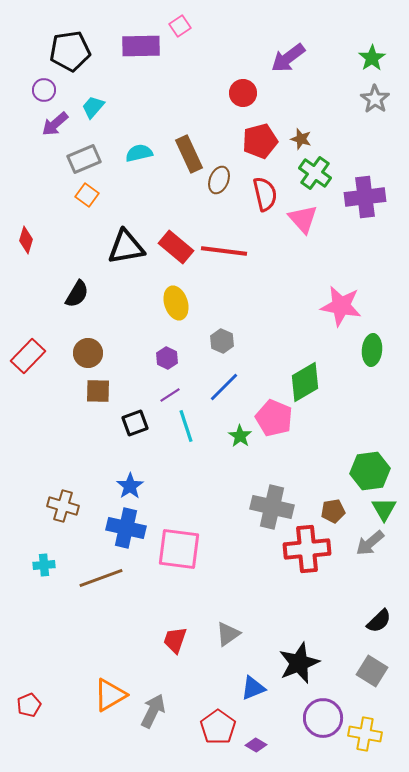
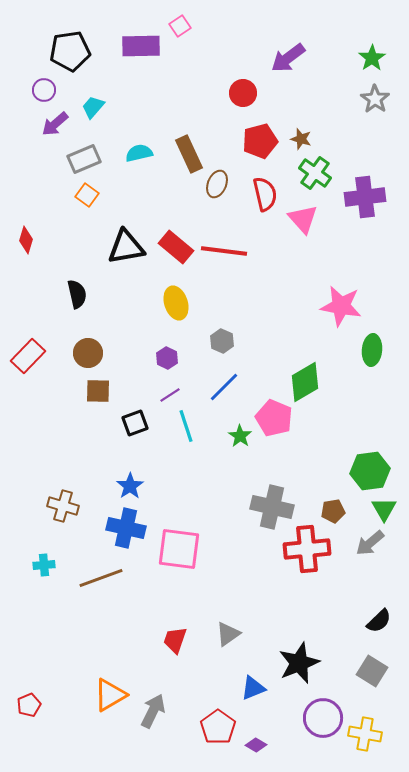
brown ellipse at (219, 180): moved 2 px left, 4 px down
black semicircle at (77, 294): rotated 44 degrees counterclockwise
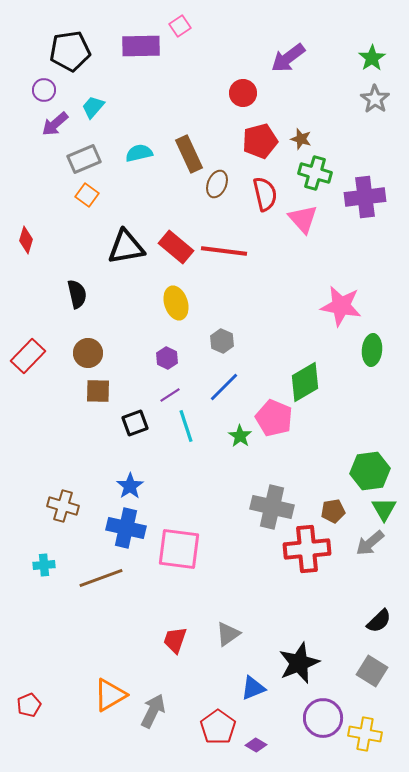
green cross at (315, 173): rotated 20 degrees counterclockwise
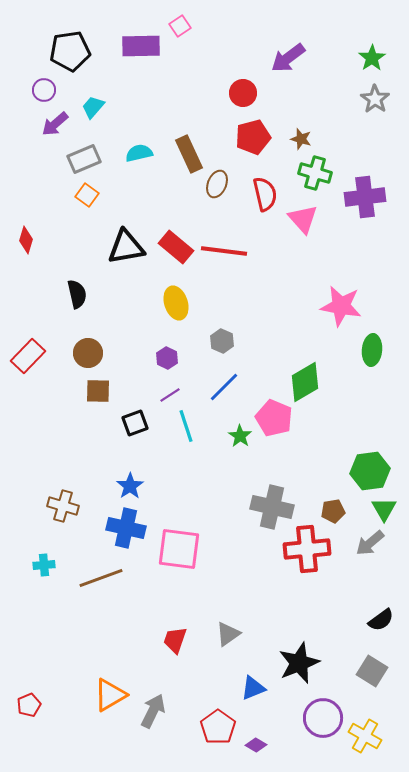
red pentagon at (260, 141): moved 7 px left, 4 px up
black semicircle at (379, 621): moved 2 px right, 1 px up; rotated 8 degrees clockwise
yellow cross at (365, 734): moved 2 px down; rotated 20 degrees clockwise
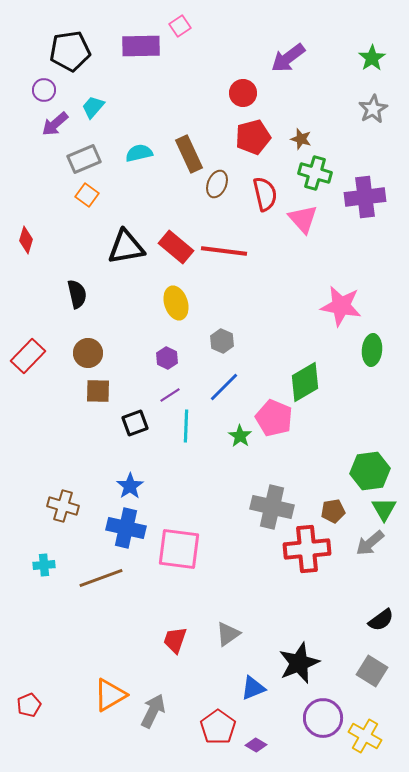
gray star at (375, 99): moved 2 px left, 10 px down; rotated 8 degrees clockwise
cyan line at (186, 426): rotated 20 degrees clockwise
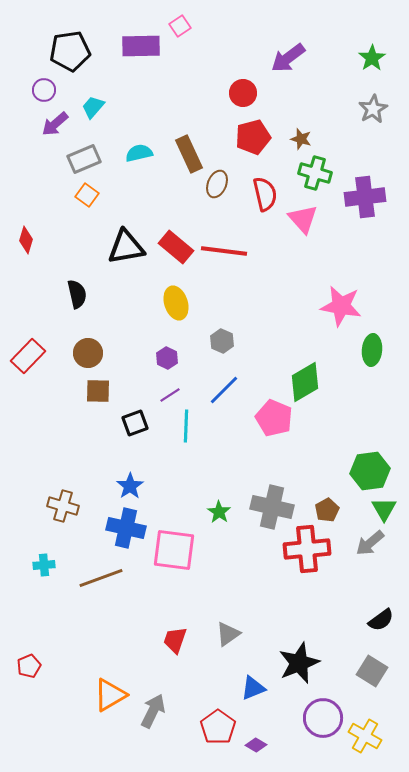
blue line at (224, 387): moved 3 px down
green star at (240, 436): moved 21 px left, 76 px down
brown pentagon at (333, 511): moved 6 px left, 1 px up; rotated 20 degrees counterclockwise
pink square at (179, 549): moved 5 px left, 1 px down
red pentagon at (29, 705): moved 39 px up
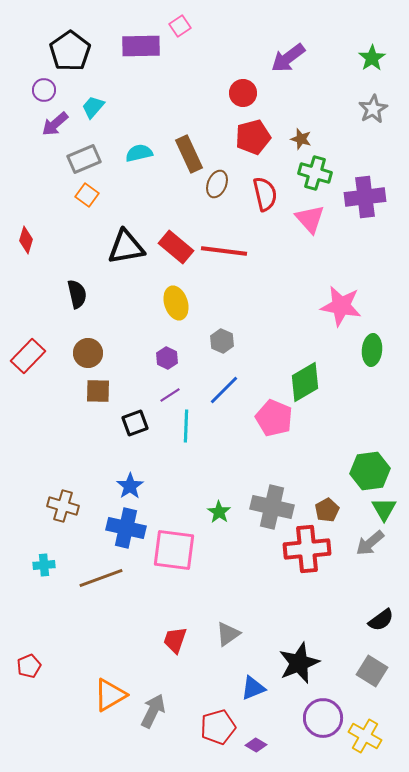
black pentagon at (70, 51): rotated 27 degrees counterclockwise
pink triangle at (303, 219): moved 7 px right
red pentagon at (218, 727): rotated 20 degrees clockwise
